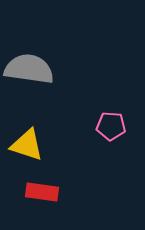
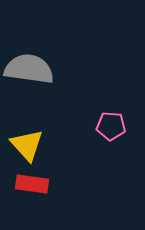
yellow triangle: rotated 30 degrees clockwise
red rectangle: moved 10 px left, 8 px up
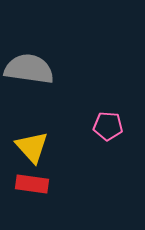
pink pentagon: moved 3 px left
yellow triangle: moved 5 px right, 2 px down
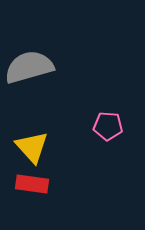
gray semicircle: moved 2 px up; rotated 24 degrees counterclockwise
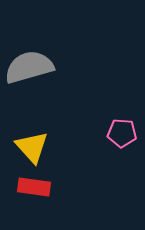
pink pentagon: moved 14 px right, 7 px down
red rectangle: moved 2 px right, 3 px down
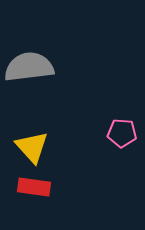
gray semicircle: rotated 9 degrees clockwise
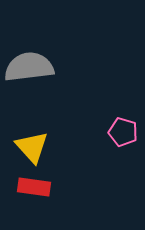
pink pentagon: moved 1 px right, 1 px up; rotated 12 degrees clockwise
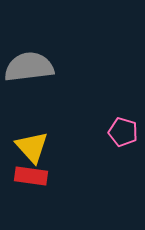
red rectangle: moved 3 px left, 11 px up
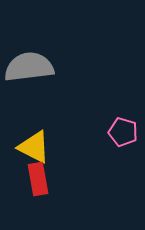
yellow triangle: moved 2 px right; rotated 21 degrees counterclockwise
red rectangle: moved 7 px right, 3 px down; rotated 72 degrees clockwise
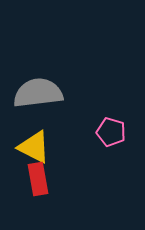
gray semicircle: moved 9 px right, 26 px down
pink pentagon: moved 12 px left
